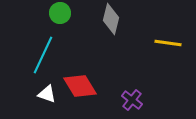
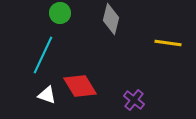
white triangle: moved 1 px down
purple cross: moved 2 px right
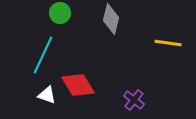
red diamond: moved 2 px left, 1 px up
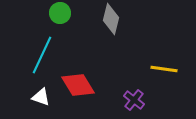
yellow line: moved 4 px left, 26 px down
cyan line: moved 1 px left
white triangle: moved 6 px left, 2 px down
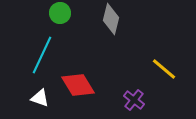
yellow line: rotated 32 degrees clockwise
white triangle: moved 1 px left, 1 px down
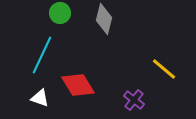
gray diamond: moved 7 px left
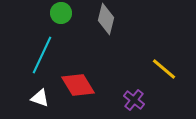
green circle: moved 1 px right
gray diamond: moved 2 px right
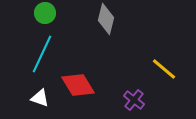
green circle: moved 16 px left
cyan line: moved 1 px up
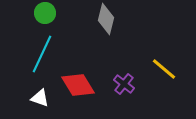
purple cross: moved 10 px left, 16 px up
